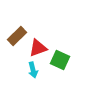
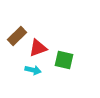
green square: moved 4 px right; rotated 12 degrees counterclockwise
cyan arrow: rotated 63 degrees counterclockwise
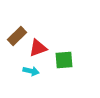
green square: rotated 18 degrees counterclockwise
cyan arrow: moved 2 px left, 1 px down
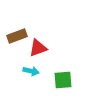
brown rectangle: rotated 24 degrees clockwise
green square: moved 1 px left, 20 px down
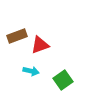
red triangle: moved 2 px right, 3 px up
green square: rotated 30 degrees counterclockwise
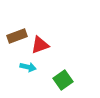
cyan arrow: moved 3 px left, 4 px up
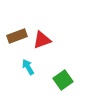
red triangle: moved 2 px right, 5 px up
cyan arrow: rotated 133 degrees counterclockwise
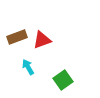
brown rectangle: moved 1 px down
